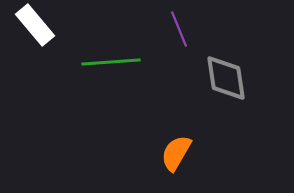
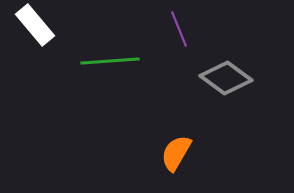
green line: moved 1 px left, 1 px up
gray diamond: rotated 45 degrees counterclockwise
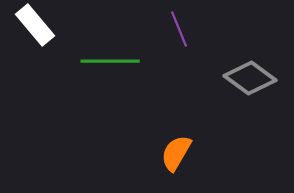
green line: rotated 4 degrees clockwise
gray diamond: moved 24 px right
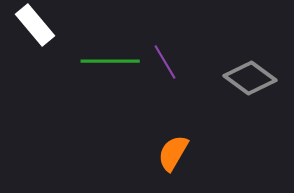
purple line: moved 14 px left, 33 px down; rotated 9 degrees counterclockwise
orange semicircle: moved 3 px left
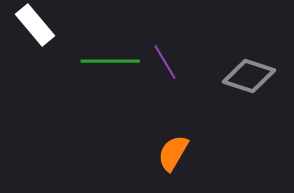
gray diamond: moved 1 px left, 2 px up; rotated 18 degrees counterclockwise
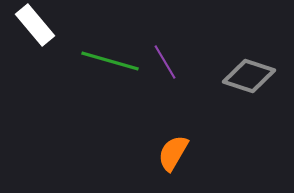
green line: rotated 16 degrees clockwise
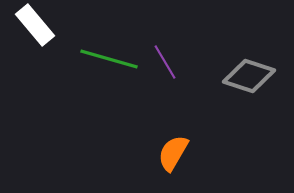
green line: moved 1 px left, 2 px up
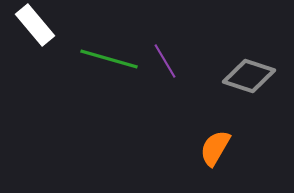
purple line: moved 1 px up
orange semicircle: moved 42 px right, 5 px up
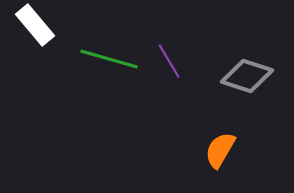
purple line: moved 4 px right
gray diamond: moved 2 px left
orange semicircle: moved 5 px right, 2 px down
